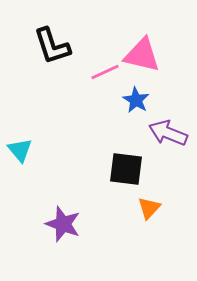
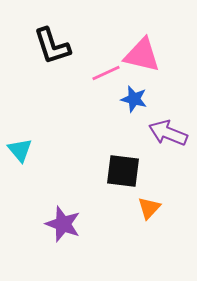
pink line: moved 1 px right, 1 px down
blue star: moved 2 px left, 1 px up; rotated 16 degrees counterclockwise
black square: moved 3 px left, 2 px down
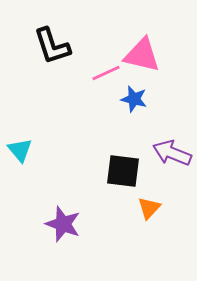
purple arrow: moved 4 px right, 20 px down
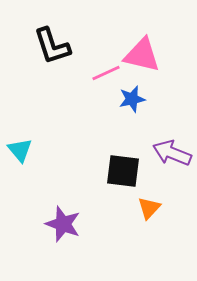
blue star: moved 2 px left; rotated 28 degrees counterclockwise
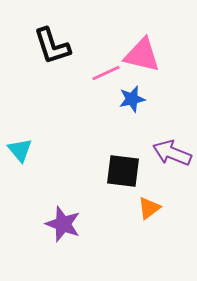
orange triangle: rotated 10 degrees clockwise
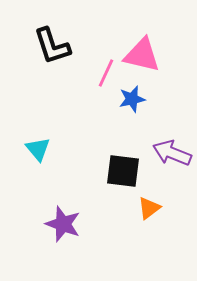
pink line: rotated 40 degrees counterclockwise
cyan triangle: moved 18 px right, 1 px up
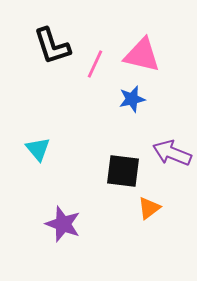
pink line: moved 11 px left, 9 px up
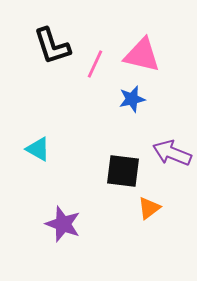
cyan triangle: rotated 20 degrees counterclockwise
